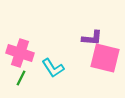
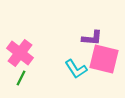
pink cross: rotated 20 degrees clockwise
pink square: moved 1 px left, 1 px down
cyan L-shape: moved 23 px right, 1 px down
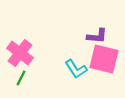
purple L-shape: moved 5 px right, 2 px up
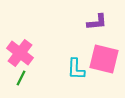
purple L-shape: moved 14 px up; rotated 10 degrees counterclockwise
cyan L-shape: rotated 35 degrees clockwise
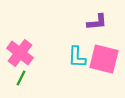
cyan L-shape: moved 1 px right, 12 px up
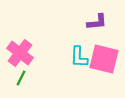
cyan L-shape: moved 2 px right
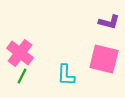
purple L-shape: moved 12 px right; rotated 20 degrees clockwise
cyan L-shape: moved 13 px left, 18 px down
green line: moved 1 px right, 2 px up
